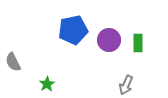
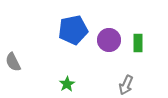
green star: moved 20 px right
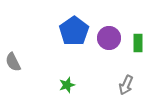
blue pentagon: moved 1 px right, 1 px down; rotated 24 degrees counterclockwise
purple circle: moved 2 px up
green star: moved 1 px down; rotated 14 degrees clockwise
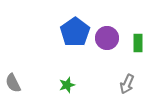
blue pentagon: moved 1 px right, 1 px down
purple circle: moved 2 px left
gray semicircle: moved 21 px down
gray arrow: moved 1 px right, 1 px up
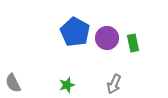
blue pentagon: rotated 8 degrees counterclockwise
green rectangle: moved 5 px left; rotated 12 degrees counterclockwise
gray arrow: moved 13 px left
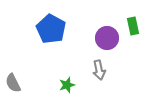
blue pentagon: moved 24 px left, 3 px up
green rectangle: moved 17 px up
gray arrow: moved 15 px left, 14 px up; rotated 36 degrees counterclockwise
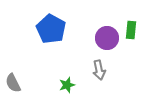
green rectangle: moved 2 px left, 4 px down; rotated 18 degrees clockwise
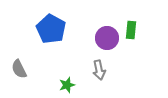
gray semicircle: moved 6 px right, 14 px up
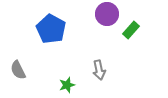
green rectangle: rotated 36 degrees clockwise
purple circle: moved 24 px up
gray semicircle: moved 1 px left, 1 px down
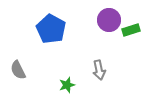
purple circle: moved 2 px right, 6 px down
green rectangle: rotated 30 degrees clockwise
